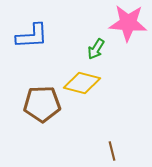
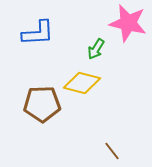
pink star: rotated 9 degrees clockwise
blue L-shape: moved 6 px right, 3 px up
brown line: rotated 24 degrees counterclockwise
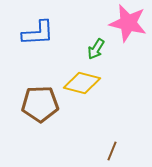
brown pentagon: moved 2 px left
brown line: rotated 60 degrees clockwise
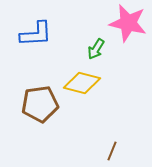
blue L-shape: moved 2 px left, 1 px down
brown pentagon: rotated 6 degrees counterclockwise
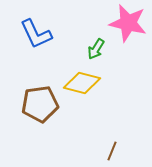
blue L-shape: rotated 68 degrees clockwise
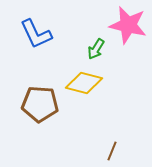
pink star: moved 2 px down
yellow diamond: moved 2 px right
brown pentagon: rotated 12 degrees clockwise
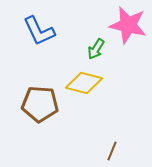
blue L-shape: moved 3 px right, 3 px up
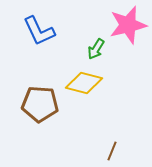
pink star: rotated 27 degrees counterclockwise
